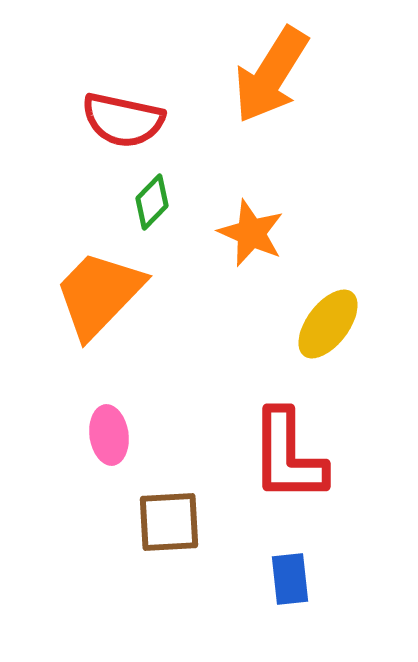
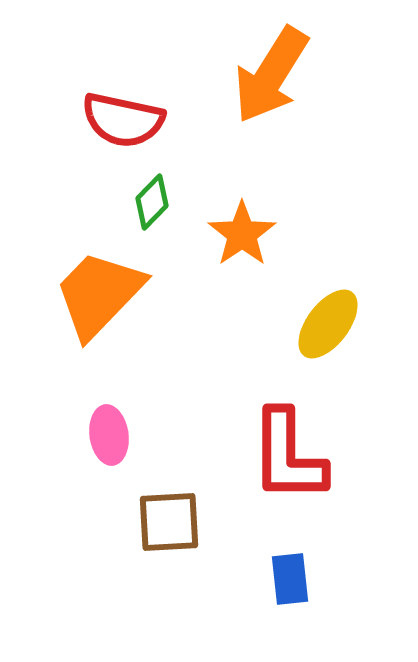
orange star: moved 9 px left, 1 px down; rotated 14 degrees clockwise
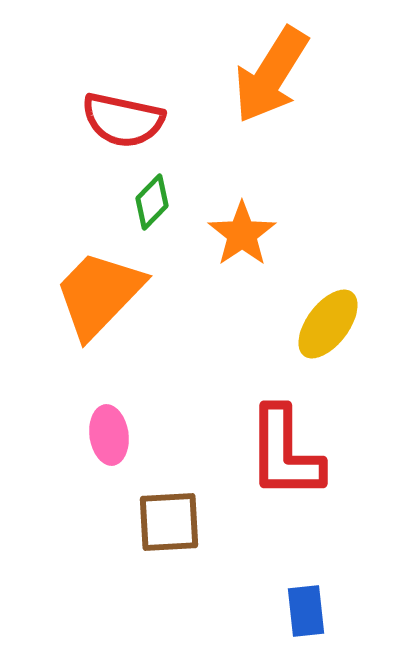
red L-shape: moved 3 px left, 3 px up
blue rectangle: moved 16 px right, 32 px down
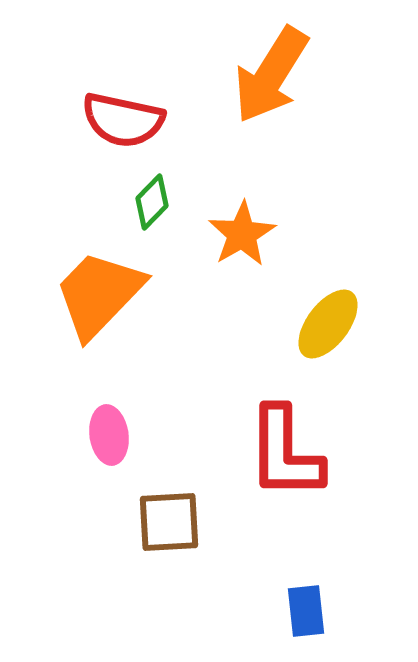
orange star: rotated 4 degrees clockwise
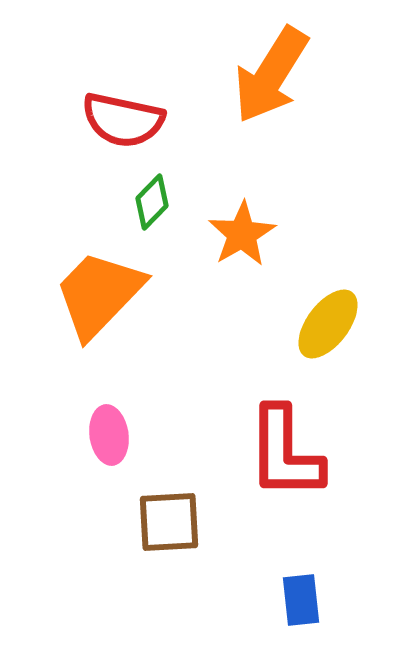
blue rectangle: moved 5 px left, 11 px up
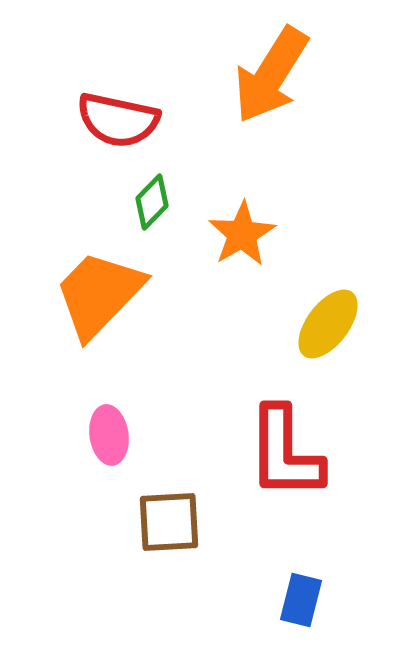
red semicircle: moved 5 px left
blue rectangle: rotated 20 degrees clockwise
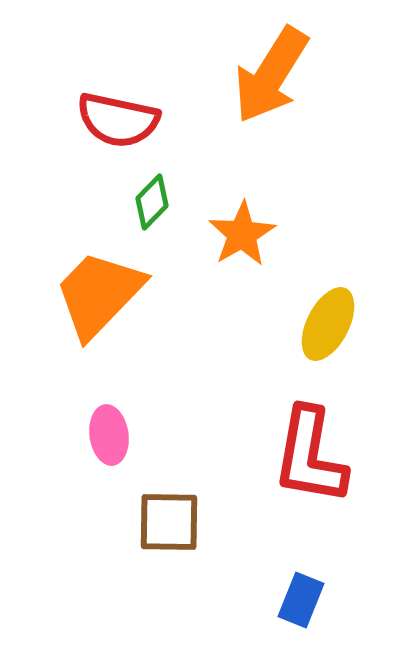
yellow ellipse: rotated 10 degrees counterclockwise
red L-shape: moved 25 px right, 3 px down; rotated 10 degrees clockwise
brown square: rotated 4 degrees clockwise
blue rectangle: rotated 8 degrees clockwise
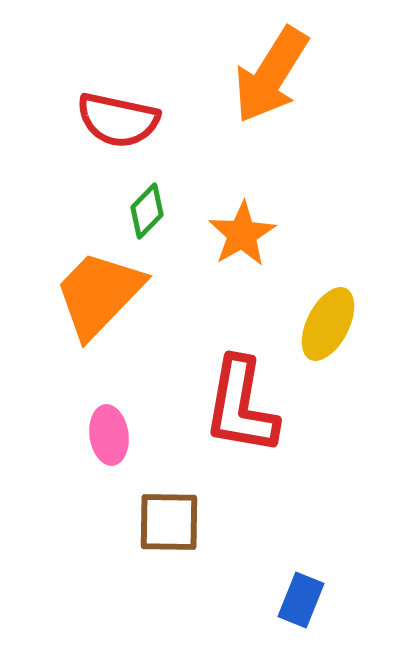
green diamond: moved 5 px left, 9 px down
red L-shape: moved 69 px left, 50 px up
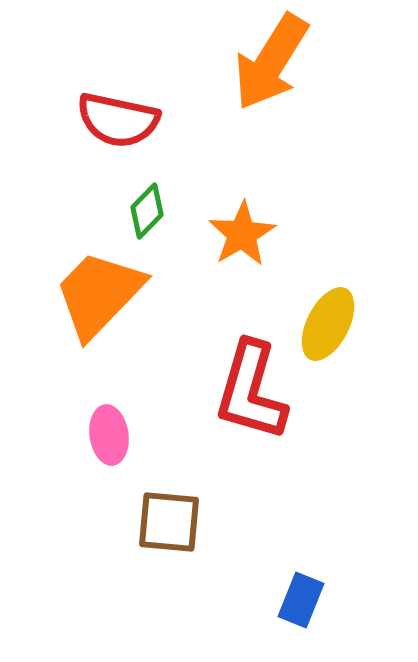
orange arrow: moved 13 px up
red L-shape: moved 10 px right, 15 px up; rotated 6 degrees clockwise
brown square: rotated 4 degrees clockwise
